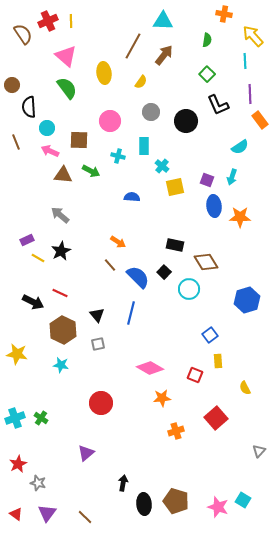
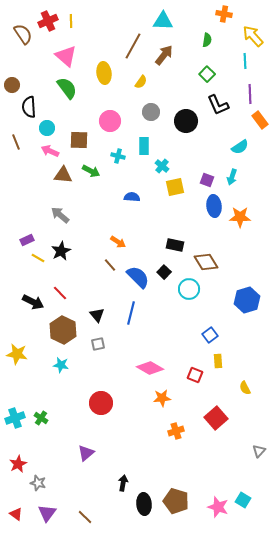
red line at (60, 293): rotated 21 degrees clockwise
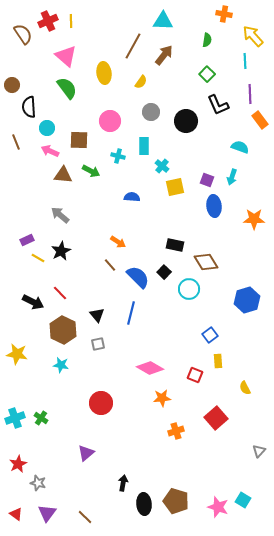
cyan semicircle at (240, 147): rotated 126 degrees counterclockwise
orange star at (240, 217): moved 14 px right, 2 px down
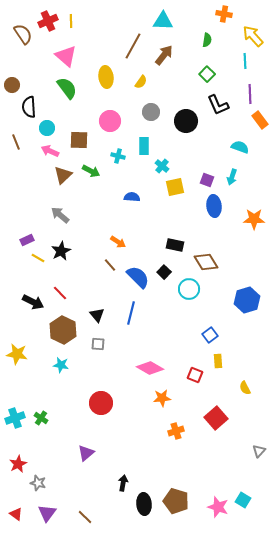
yellow ellipse at (104, 73): moved 2 px right, 4 px down
brown triangle at (63, 175): rotated 48 degrees counterclockwise
gray square at (98, 344): rotated 16 degrees clockwise
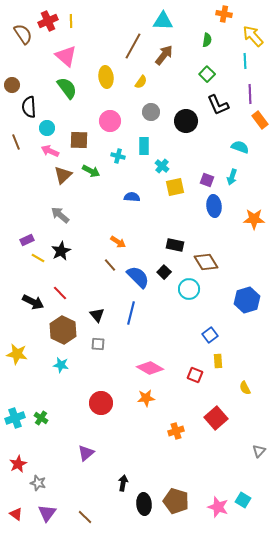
orange star at (162, 398): moved 16 px left
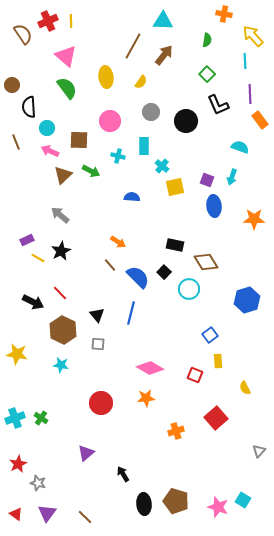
black arrow at (123, 483): moved 9 px up; rotated 42 degrees counterclockwise
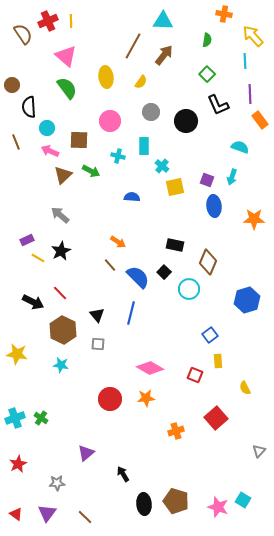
brown diamond at (206, 262): moved 2 px right; rotated 55 degrees clockwise
red circle at (101, 403): moved 9 px right, 4 px up
gray star at (38, 483): moved 19 px right; rotated 21 degrees counterclockwise
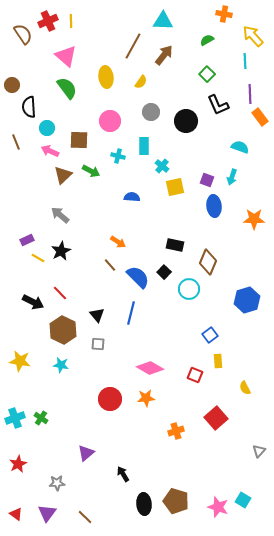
green semicircle at (207, 40): rotated 128 degrees counterclockwise
orange rectangle at (260, 120): moved 3 px up
yellow star at (17, 354): moved 3 px right, 7 px down
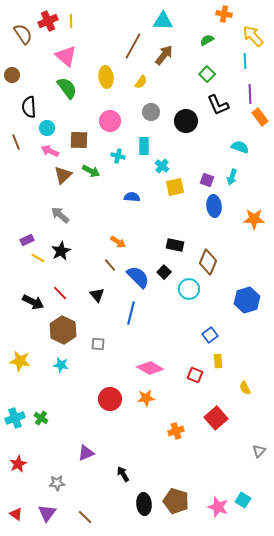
brown circle at (12, 85): moved 10 px up
black triangle at (97, 315): moved 20 px up
purple triangle at (86, 453): rotated 18 degrees clockwise
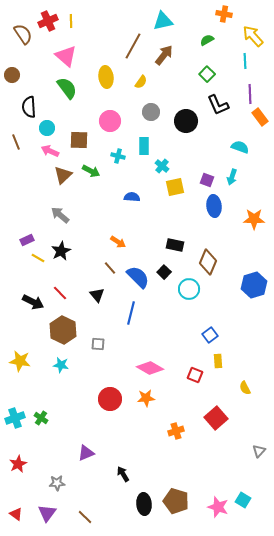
cyan triangle at (163, 21): rotated 15 degrees counterclockwise
brown line at (110, 265): moved 3 px down
blue hexagon at (247, 300): moved 7 px right, 15 px up
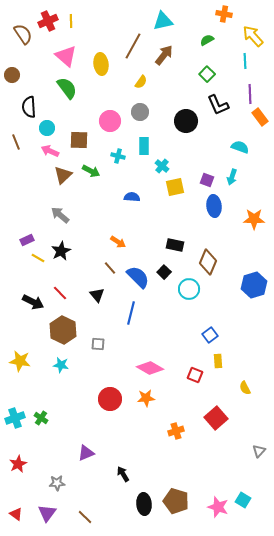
yellow ellipse at (106, 77): moved 5 px left, 13 px up
gray circle at (151, 112): moved 11 px left
